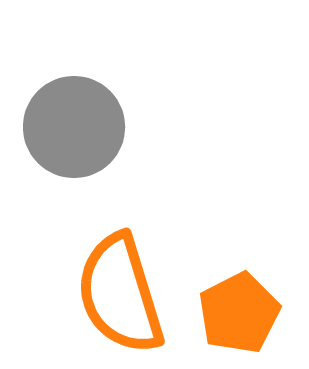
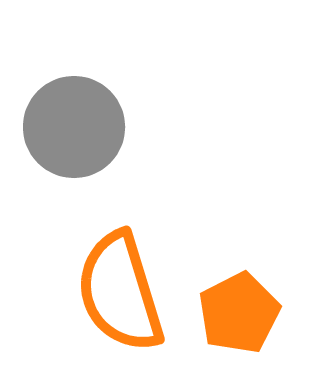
orange semicircle: moved 2 px up
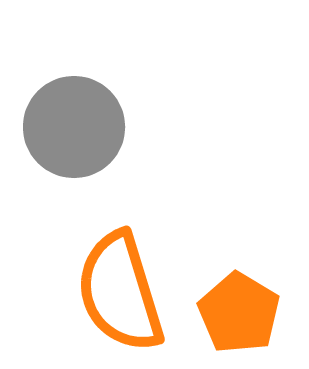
orange pentagon: rotated 14 degrees counterclockwise
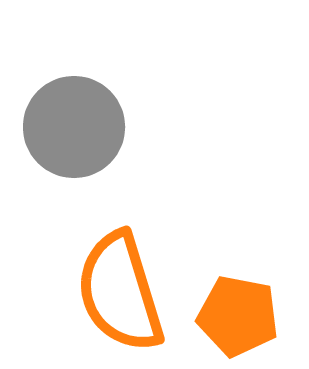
orange pentagon: moved 1 px left, 3 px down; rotated 20 degrees counterclockwise
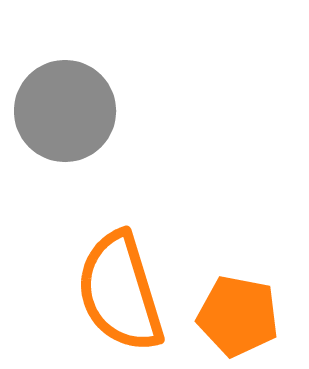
gray circle: moved 9 px left, 16 px up
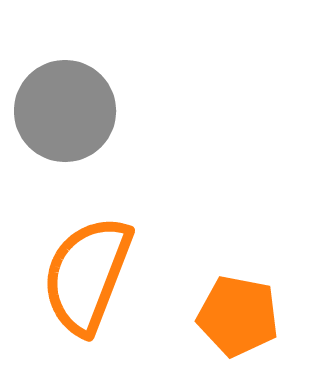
orange semicircle: moved 33 px left, 17 px up; rotated 38 degrees clockwise
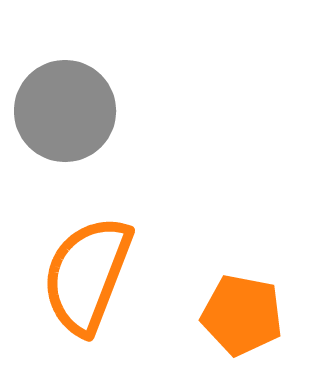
orange pentagon: moved 4 px right, 1 px up
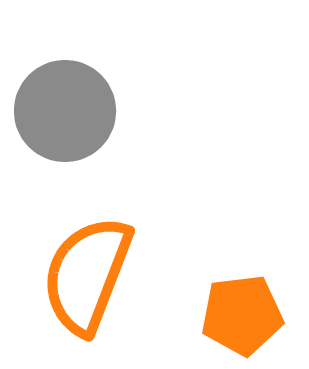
orange pentagon: rotated 18 degrees counterclockwise
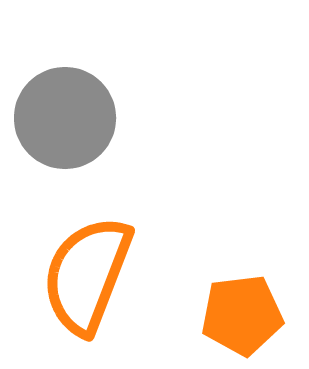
gray circle: moved 7 px down
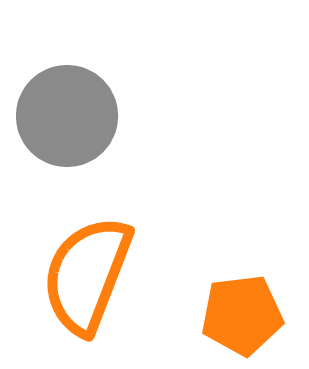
gray circle: moved 2 px right, 2 px up
